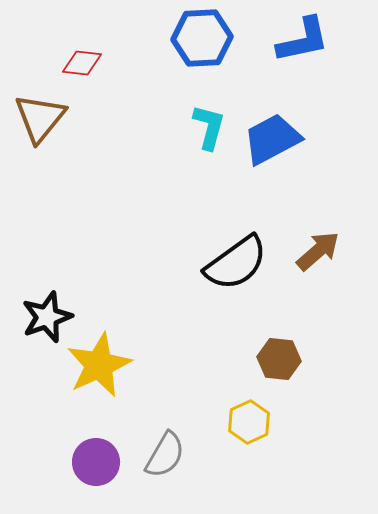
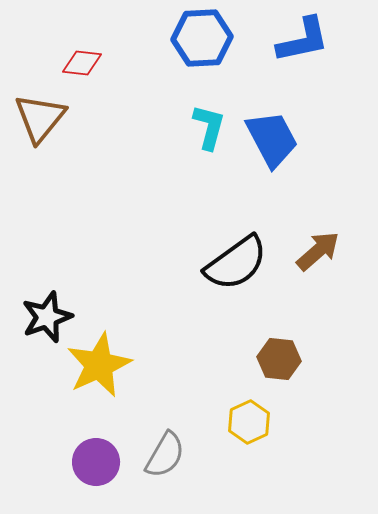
blue trapezoid: rotated 90 degrees clockwise
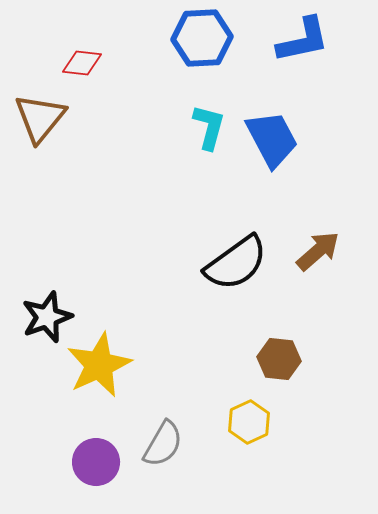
gray semicircle: moved 2 px left, 11 px up
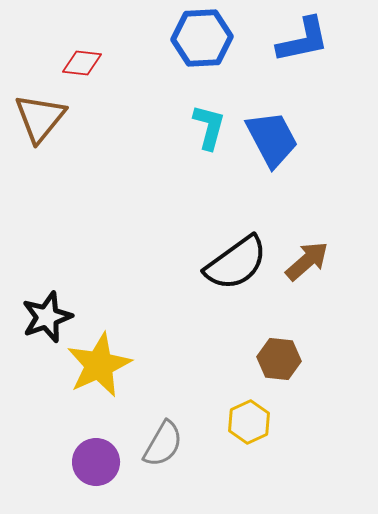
brown arrow: moved 11 px left, 10 px down
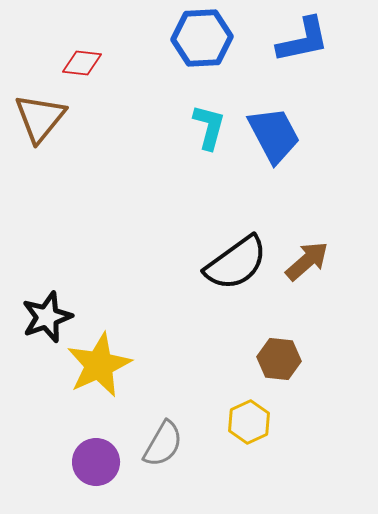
blue trapezoid: moved 2 px right, 4 px up
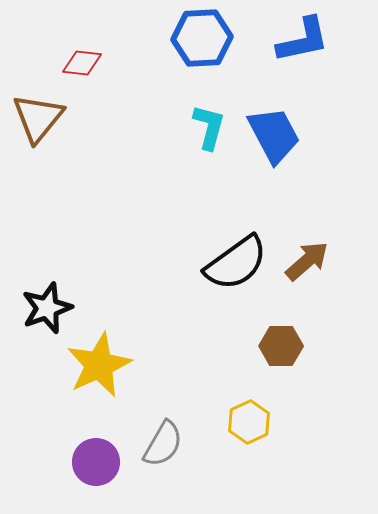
brown triangle: moved 2 px left
black star: moved 9 px up
brown hexagon: moved 2 px right, 13 px up; rotated 6 degrees counterclockwise
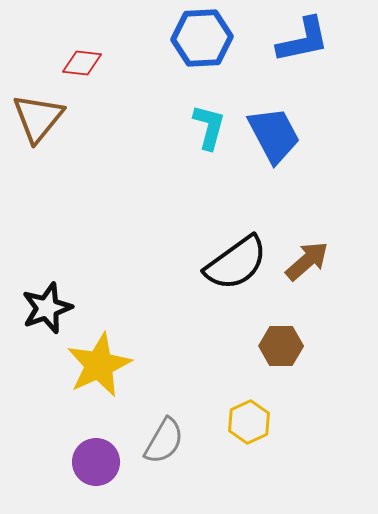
gray semicircle: moved 1 px right, 3 px up
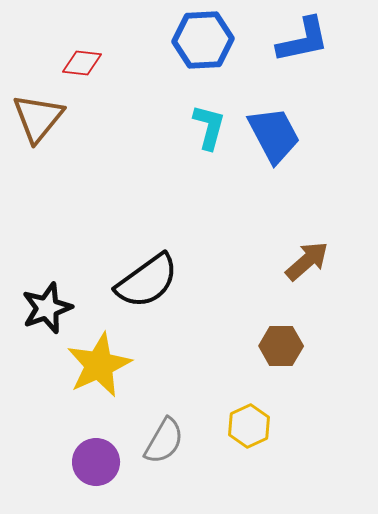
blue hexagon: moved 1 px right, 2 px down
black semicircle: moved 89 px left, 18 px down
yellow hexagon: moved 4 px down
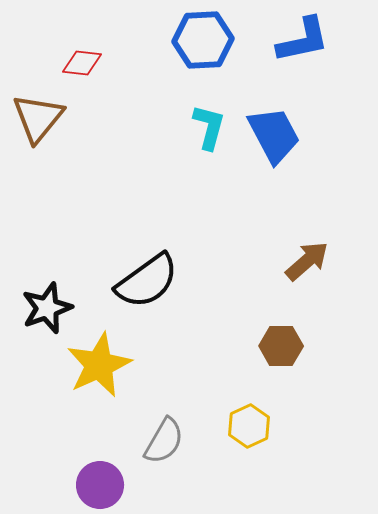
purple circle: moved 4 px right, 23 px down
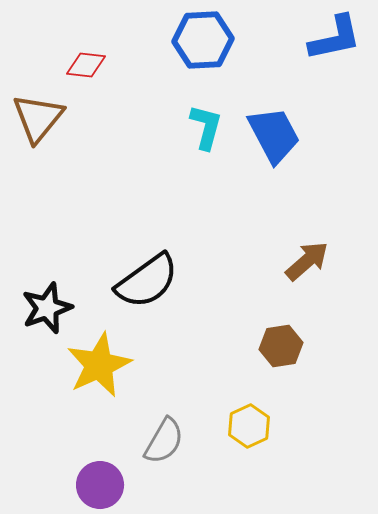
blue L-shape: moved 32 px right, 2 px up
red diamond: moved 4 px right, 2 px down
cyan L-shape: moved 3 px left
brown hexagon: rotated 9 degrees counterclockwise
